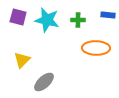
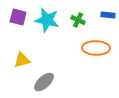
green cross: rotated 24 degrees clockwise
yellow triangle: rotated 30 degrees clockwise
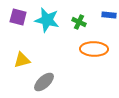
blue rectangle: moved 1 px right
green cross: moved 1 px right, 2 px down
orange ellipse: moved 2 px left, 1 px down
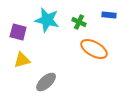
purple square: moved 15 px down
orange ellipse: rotated 28 degrees clockwise
gray ellipse: moved 2 px right
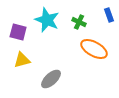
blue rectangle: rotated 64 degrees clockwise
cyan star: rotated 10 degrees clockwise
gray ellipse: moved 5 px right, 3 px up
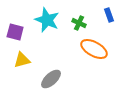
green cross: moved 1 px down
purple square: moved 3 px left
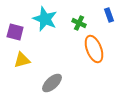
cyan star: moved 2 px left, 1 px up
orange ellipse: rotated 40 degrees clockwise
gray ellipse: moved 1 px right, 4 px down
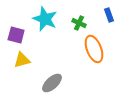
purple square: moved 1 px right, 3 px down
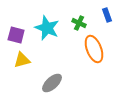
blue rectangle: moved 2 px left
cyan star: moved 2 px right, 9 px down
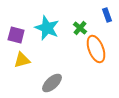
green cross: moved 1 px right, 5 px down; rotated 16 degrees clockwise
orange ellipse: moved 2 px right
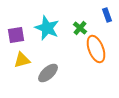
purple square: rotated 24 degrees counterclockwise
gray ellipse: moved 4 px left, 10 px up
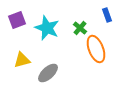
purple square: moved 1 px right, 15 px up; rotated 12 degrees counterclockwise
